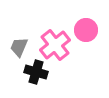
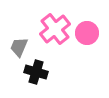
pink circle: moved 1 px right, 3 px down
pink cross: moved 16 px up
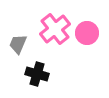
gray trapezoid: moved 1 px left, 3 px up
black cross: moved 1 px right, 2 px down
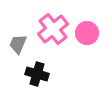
pink cross: moved 2 px left
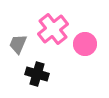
pink circle: moved 2 px left, 11 px down
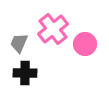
gray trapezoid: moved 1 px right, 1 px up
black cross: moved 12 px left, 1 px up; rotated 15 degrees counterclockwise
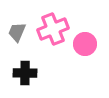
pink cross: rotated 16 degrees clockwise
gray trapezoid: moved 2 px left, 11 px up
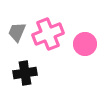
pink cross: moved 5 px left, 5 px down
black cross: rotated 10 degrees counterclockwise
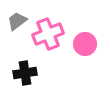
gray trapezoid: moved 11 px up; rotated 30 degrees clockwise
